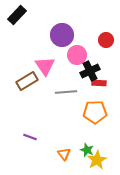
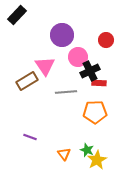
pink circle: moved 1 px right, 2 px down
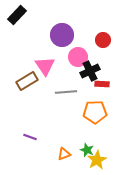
red circle: moved 3 px left
red rectangle: moved 3 px right, 1 px down
orange triangle: rotated 48 degrees clockwise
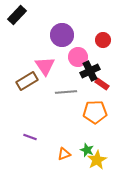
red rectangle: rotated 32 degrees clockwise
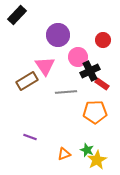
purple circle: moved 4 px left
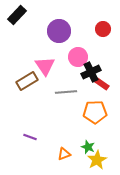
purple circle: moved 1 px right, 4 px up
red circle: moved 11 px up
black cross: moved 1 px right, 1 px down
green star: moved 1 px right, 3 px up
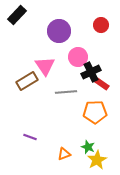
red circle: moved 2 px left, 4 px up
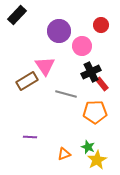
pink circle: moved 4 px right, 11 px up
red rectangle: rotated 16 degrees clockwise
gray line: moved 2 px down; rotated 20 degrees clockwise
purple line: rotated 16 degrees counterclockwise
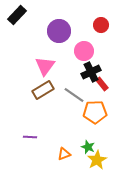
pink circle: moved 2 px right, 5 px down
pink triangle: rotated 10 degrees clockwise
brown rectangle: moved 16 px right, 9 px down
gray line: moved 8 px right, 1 px down; rotated 20 degrees clockwise
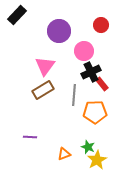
gray line: rotated 60 degrees clockwise
